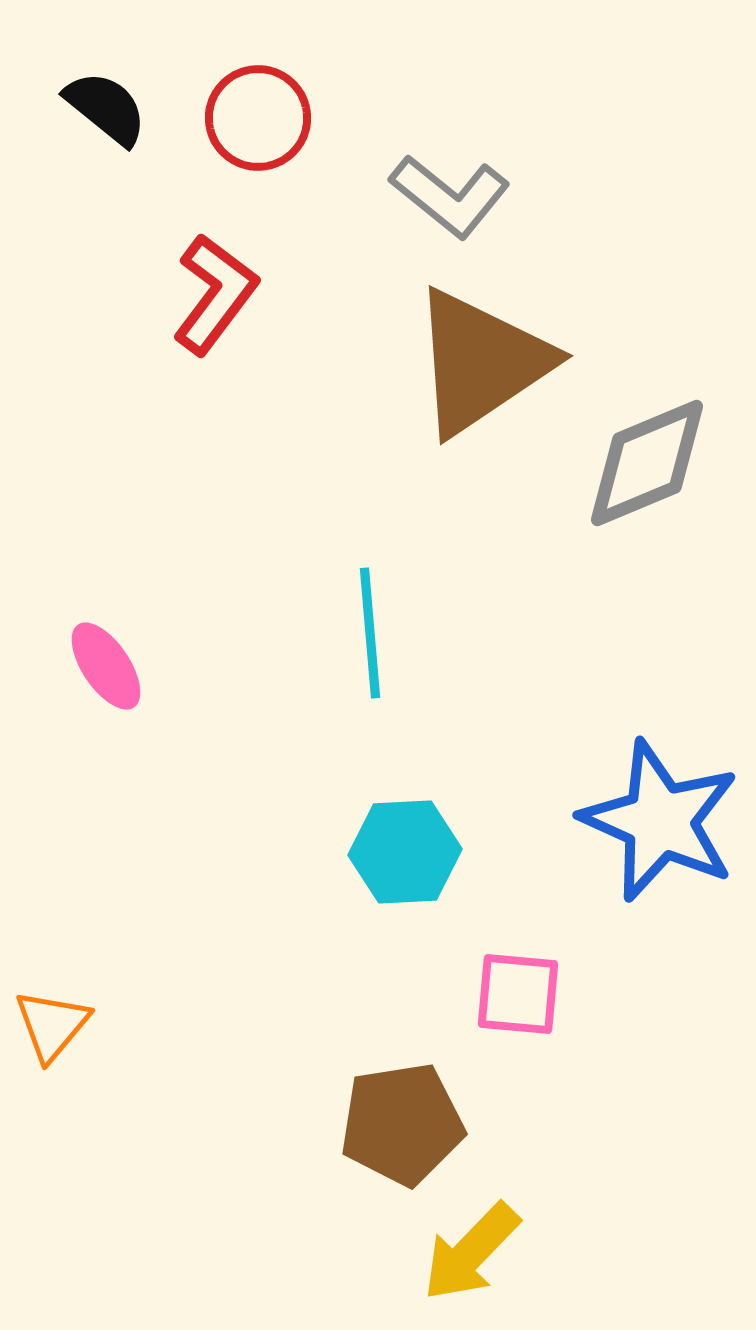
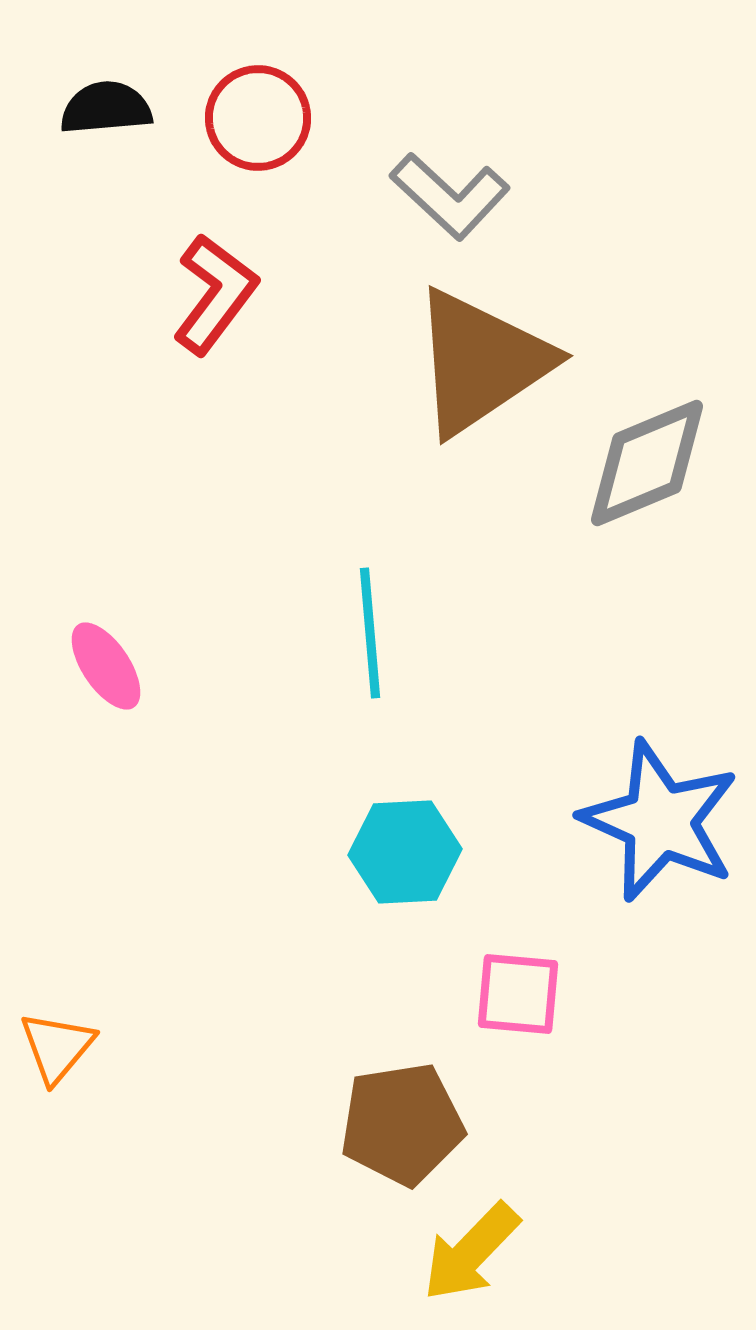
black semicircle: rotated 44 degrees counterclockwise
gray L-shape: rotated 4 degrees clockwise
orange triangle: moved 5 px right, 22 px down
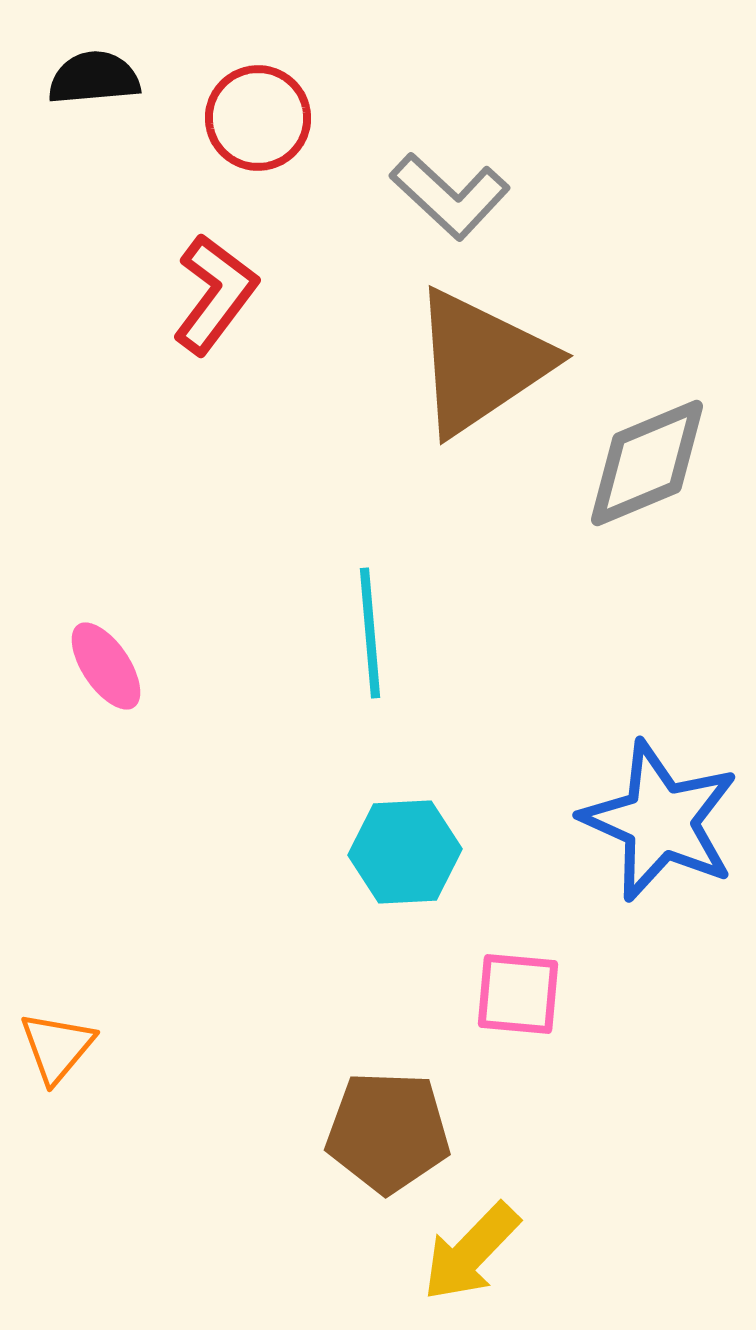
black semicircle: moved 12 px left, 30 px up
brown pentagon: moved 14 px left, 8 px down; rotated 11 degrees clockwise
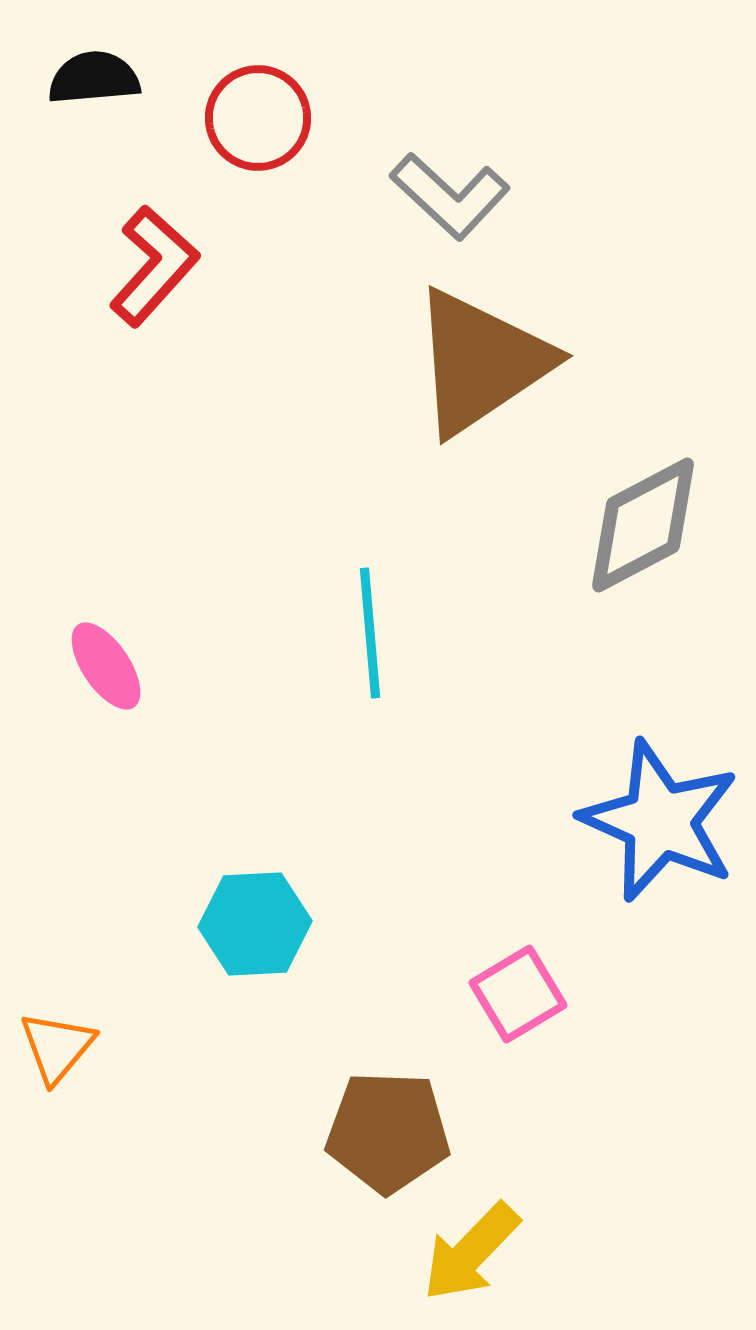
red L-shape: moved 61 px left, 28 px up; rotated 5 degrees clockwise
gray diamond: moved 4 px left, 62 px down; rotated 5 degrees counterclockwise
cyan hexagon: moved 150 px left, 72 px down
pink square: rotated 36 degrees counterclockwise
